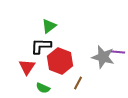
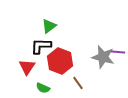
brown line: rotated 64 degrees counterclockwise
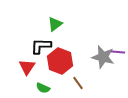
green triangle: moved 6 px right, 2 px up
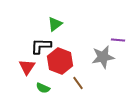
purple line: moved 12 px up
gray star: rotated 25 degrees counterclockwise
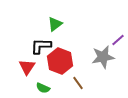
purple line: rotated 48 degrees counterclockwise
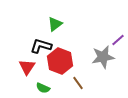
black L-shape: rotated 15 degrees clockwise
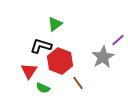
gray star: rotated 20 degrees counterclockwise
red triangle: moved 2 px right, 4 px down
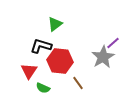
purple line: moved 5 px left, 3 px down
red hexagon: rotated 15 degrees counterclockwise
